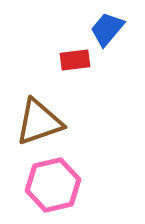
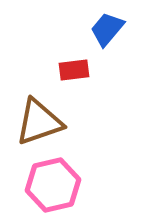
red rectangle: moved 1 px left, 10 px down
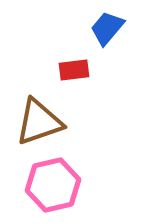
blue trapezoid: moved 1 px up
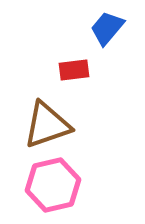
brown triangle: moved 8 px right, 3 px down
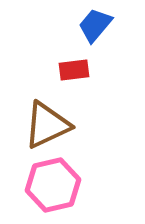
blue trapezoid: moved 12 px left, 3 px up
brown triangle: rotated 6 degrees counterclockwise
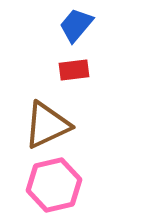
blue trapezoid: moved 19 px left
pink hexagon: moved 1 px right
